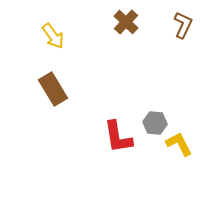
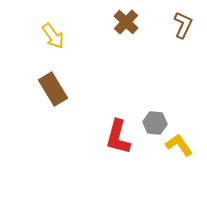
red L-shape: rotated 24 degrees clockwise
yellow L-shape: moved 1 px down; rotated 8 degrees counterclockwise
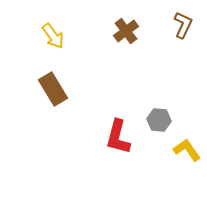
brown cross: moved 9 px down; rotated 10 degrees clockwise
gray hexagon: moved 4 px right, 3 px up
yellow L-shape: moved 8 px right, 5 px down
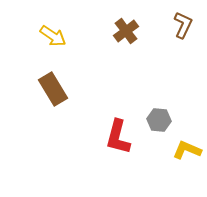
yellow arrow: rotated 20 degrees counterclockwise
yellow L-shape: rotated 32 degrees counterclockwise
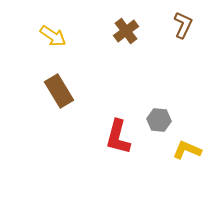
brown rectangle: moved 6 px right, 2 px down
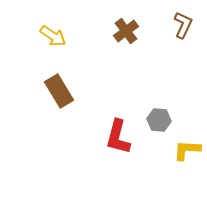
yellow L-shape: rotated 20 degrees counterclockwise
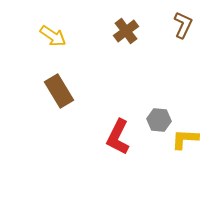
red L-shape: rotated 12 degrees clockwise
yellow L-shape: moved 2 px left, 11 px up
